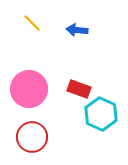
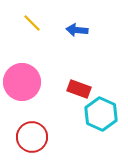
pink circle: moved 7 px left, 7 px up
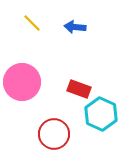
blue arrow: moved 2 px left, 3 px up
red circle: moved 22 px right, 3 px up
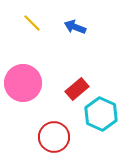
blue arrow: rotated 15 degrees clockwise
pink circle: moved 1 px right, 1 px down
red rectangle: moved 2 px left; rotated 60 degrees counterclockwise
red circle: moved 3 px down
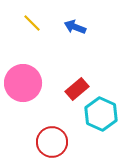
red circle: moved 2 px left, 5 px down
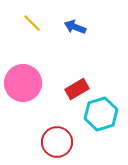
red rectangle: rotated 10 degrees clockwise
cyan hexagon: rotated 20 degrees clockwise
red circle: moved 5 px right
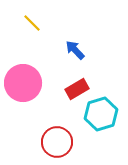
blue arrow: moved 23 px down; rotated 25 degrees clockwise
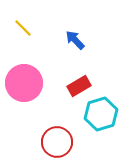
yellow line: moved 9 px left, 5 px down
blue arrow: moved 10 px up
pink circle: moved 1 px right
red rectangle: moved 2 px right, 3 px up
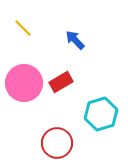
red rectangle: moved 18 px left, 4 px up
red circle: moved 1 px down
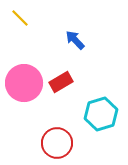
yellow line: moved 3 px left, 10 px up
